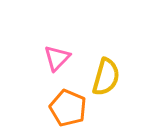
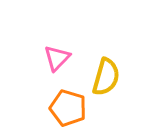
orange pentagon: rotated 6 degrees counterclockwise
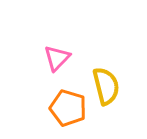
yellow semicircle: moved 9 px down; rotated 30 degrees counterclockwise
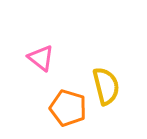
pink triangle: moved 16 px left; rotated 36 degrees counterclockwise
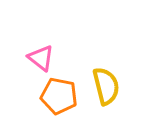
orange pentagon: moved 9 px left, 12 px up; rotated 6 degrees counterclockwise
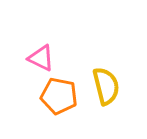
pink triangle: rotated 12 degrees counterclockwise
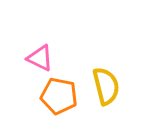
pink triangle: moved 1 px left
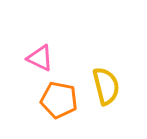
orange pentagon: moved 4 px down
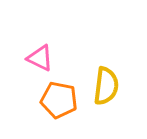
yellow semicircle: rotated 21 degrees clockwise
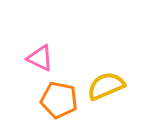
yellow semicircle: rotated 120 degrees counterclockwise
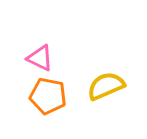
orange pentagon: moved 11 px left, 4 px up
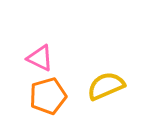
orange pentagon: rotated 27 degrees counterclockwise
